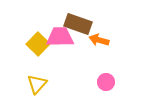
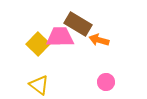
brown rectangle: rotated 12 degrees clockwise
yellow triangle: moved 2 px right, 1 px down; rotated 35 degrees counterclockwise
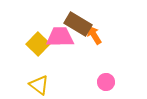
orange arrow: moved 5 px left, 5 px up; rotated 42 degrees clockwise
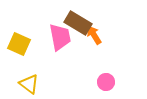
brown rectangle: moved 1 px up
pink trapezoid: rotated 80 degrees clockwise
yellow square: moved 19 px left; rotated 20 degrees counterclockwise
yellow triangle: moved 10 px left, 1 px up
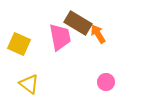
orange arrow: moved 4 px right, 1 px up
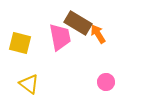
yellow square: moved 1 px right, 1 px up; rotated 10 degrees counterclockwise
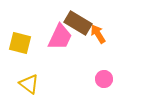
pink trapezoid: rotated 36 degrees clockwise
pink circle: moved 2 px left, 3 px up
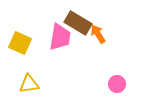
pink trapezoid: rotated 16 degrees counterclockwise
yellow square: rotated 10 degrees clockwise
pink circle: moved 13 px right, 5 px down
yellow triangle: rotated 45 degrees counterclockwise
